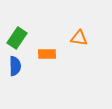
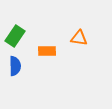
green rectangle: moved 2 px left, 2 px up
orange rectangle: moved 3 px up
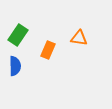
green rectangle: moved 3 px right, 1 px up
orange rectangle: moved 1 px right, 1 px up; rotated 66 degrees counterclockwise
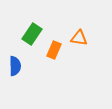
green rectangle: moved 14 px right, 1 px up
orange rectangle: moved 6 px right
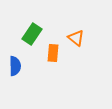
orange triangle: moved 3 px left; rotated 30 degrees clockwise
orange rectangle: moved 1 px left, 3 px down; rotated 18 degrees counterclockwise
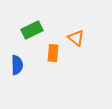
green rectangle: moved 4 px up; rotated 30 degrees clockwise
blue semicircle: moved 2 px right, 1 px up
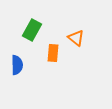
green rectangle: rotated 35 degrees counterclockwise
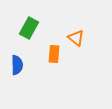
green rectangle: moved 3 px left, 2 px up
orange rectangle: moved 1 px right, 1 px down
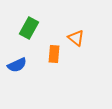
blue semicircle: rotated 66 degrees clockwise
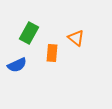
green rectangle: moved 5 px down
orange rectangle: moved 2 px left, 1 px up
